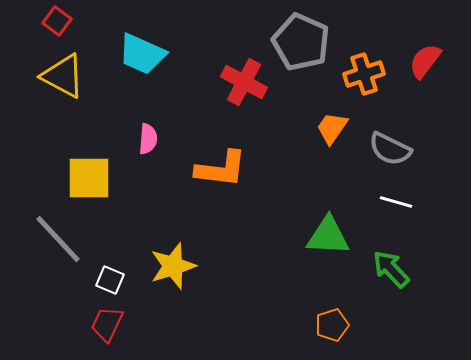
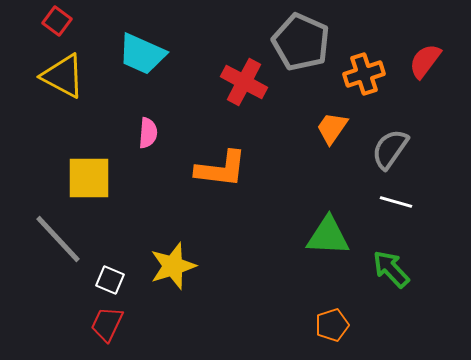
pink semicircle: moved 6 px up
gray semicircle: rotated 99 degrees clockwise
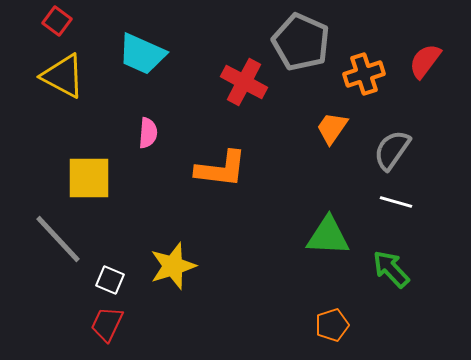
gray semicircle: moved 2 px right, 1 px down
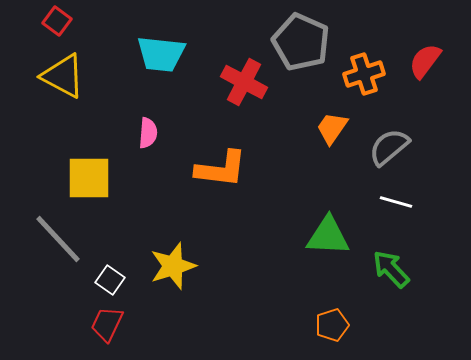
cyan trapezoid: moved 19 px right; rotated 18 degrees counterclockwise
gray semicircle: moved 3 px left, 3 px up; rotated 15 degrees clockwise
white square: rotated 12 degrees clockwise
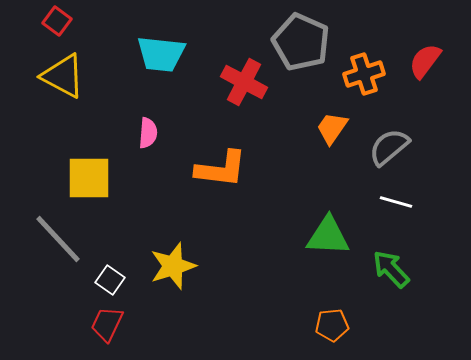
orange pentagon: rotated 12 degrees clockwise
